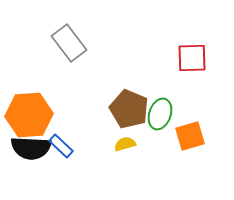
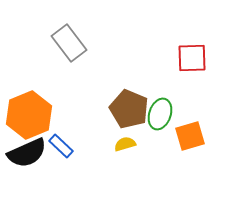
orange hexagon: rotated 18 degrees counterclockwise
black semicircle: moved 4 px left, 5 px down; rotated 27 degrees counterclockwise
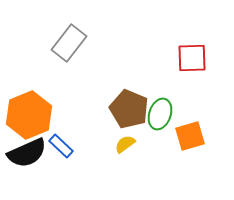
gray rectangle: rotated 75 degrees clockwise
yellow semicircle: rotated 20 degrees counterclockwise
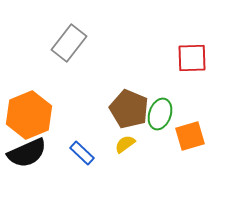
blue rectangle: moved 21 px right, 7 px down
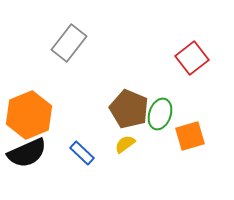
red square: rotated 36 degrees counterclockwise
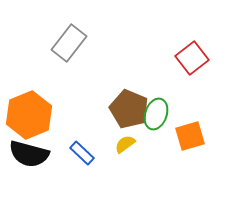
green ellipse: moved 4 px left
black semicircle: moved 2 px right, 1 px down; rotated 39 degrees clockwise
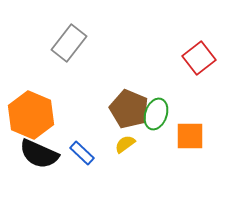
red square: moved 7 px right
orange hexagon: moved 2 px right; rotated 15 degrees counterclockwise
orange square: rotated 16 degrees clockwise
black semicircle: moved 10 px right; rotated 9 degrees clockwise
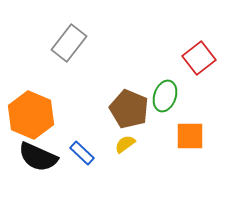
green ellipse: moved 9 px right, 18 px up
black semicircle: moved 1 px left, 3 px down
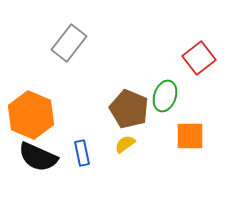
blue rectangle: rotated 35 degrees clockwise
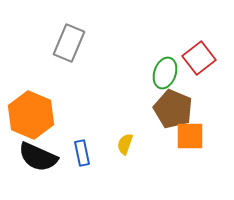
gray rectangle: rotated 15 degrees counterclockwise
green ellipse: moved 23 px up
brown pentagon: moved 44 px right
yellow semicircle: rotated 35 degrees counterclockwise
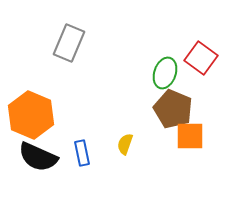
red square: moved 2 px right; rotated 16 degrees counterclockwise
